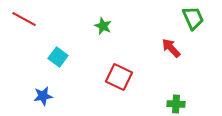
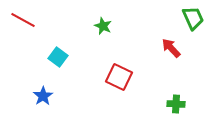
red line: moved 1 px left, 1 px down
blue star: rotated 24 degrees counterclockwise
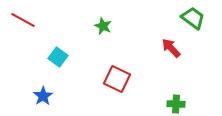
green trapezoid: rotated 30 degrees counterclockwise
red square: moved 2 px left, 2 px down
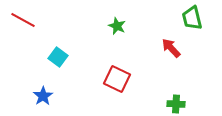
green trapezoid: moved 1 px left; rotated 140 degrees counterclockwise
green star: moved 14 px right
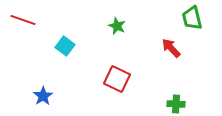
red line: rotated 10 degrees counterclockwise
cyan square: moved 7 px right, 11 px up
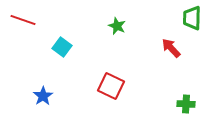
green trapezoid: rotated 15 degrees clockwise
cyan square: moved 3 px left, 1 px down
red square: moved 6 px left, 7 px down
green cross: moved 10 px right
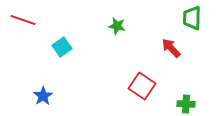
green star: rotated 12 degrees counterclockwise
cyan square: rotated 18 degrees clockwise
red square: moved 31 px right; rotated 8 degrees clockwise
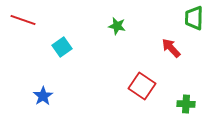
green trapezoid: moved 2 px right
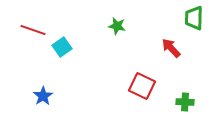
red line: moved 10 px right, 10 px down
red square: rotated 8 degrees counterclockwise
green cross: moved 1 px left, 2 px up
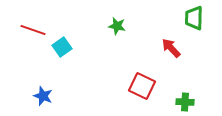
blue star: rotated 18 degrees counterclockwise
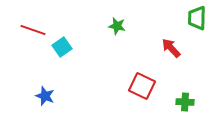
green trapezoid: moved 3 px right
blue star: moved 2 px right
